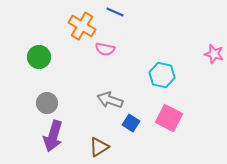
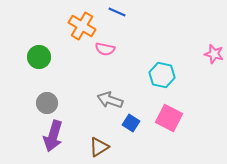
blue line: moved 2 px right
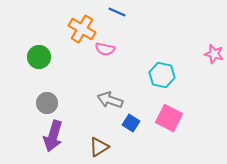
orange cross: moved 3 px down
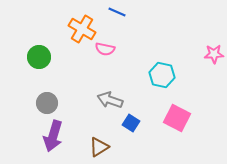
pink star: rotated 18 degrees counterclockwise
pink square: moved 8 px right
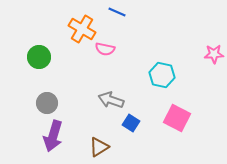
gray arrow: moved 1 px right
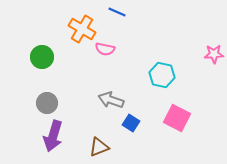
green circle: moved 3 px right
brown triangle: rotated 10 degrees clockwise
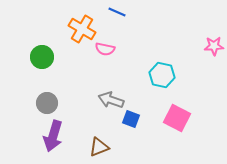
pink star: moved 8 px up
blue square: moved 4 px up; rotated 12 degrees counterclockwise
